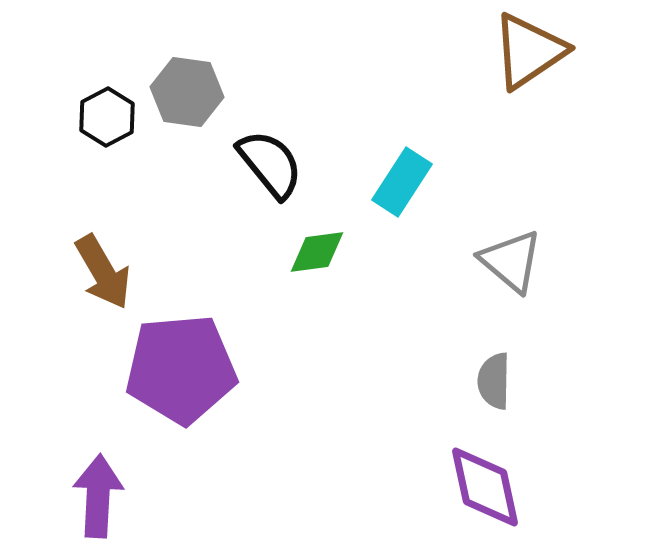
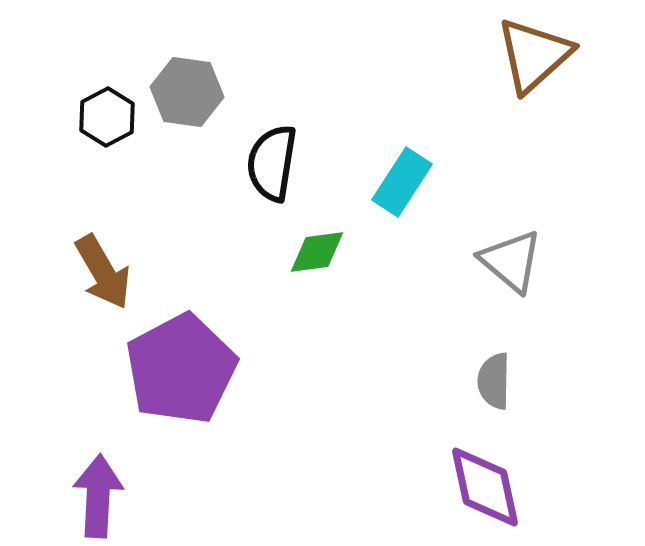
brown triangle: moved 5 px right, 4 px down; rotated 8 degrees counterclockwise
black semicircle: moved 2 px right, 1 px up; rotated 132 degrees counterclockwise
purple pentagon: rotated 23 degrees counterclockwise
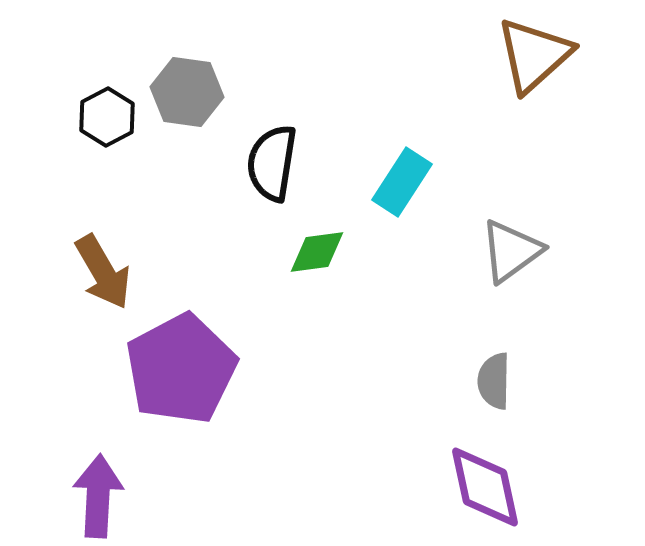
gray triangle: moved 10 px up; rotated 44 degrees clockwise
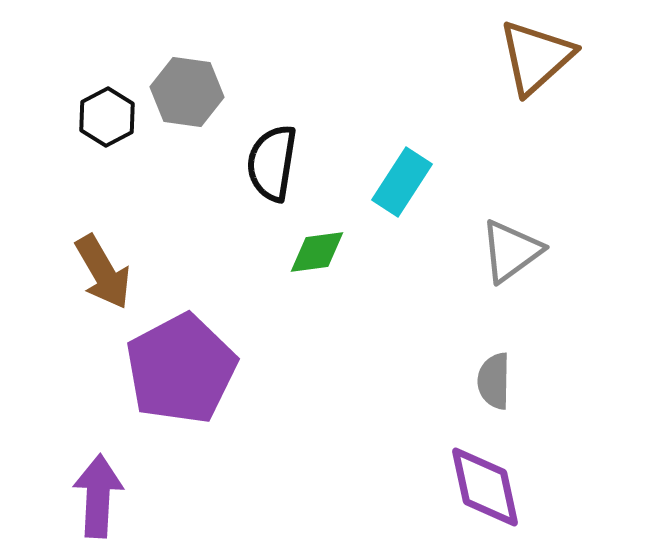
brown triangle: moved 2 px right, 2 px down
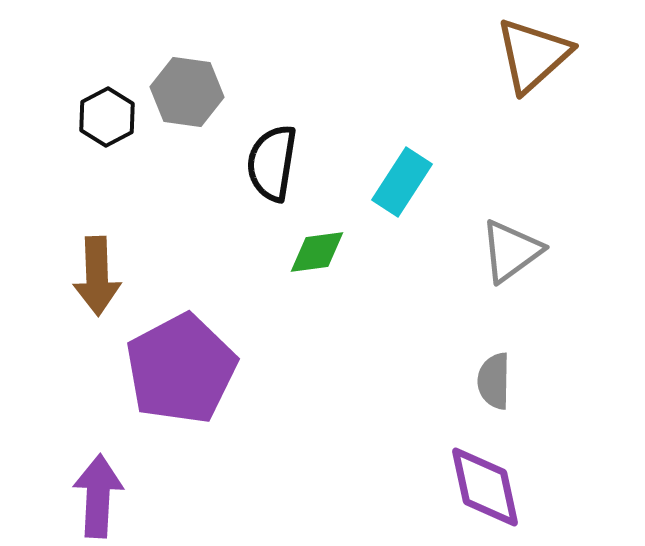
brown triangle: moved 3 px left, 2 px up
brown arrow: moved 6 px left, 4 px down; rotated 28 degrees clockwise
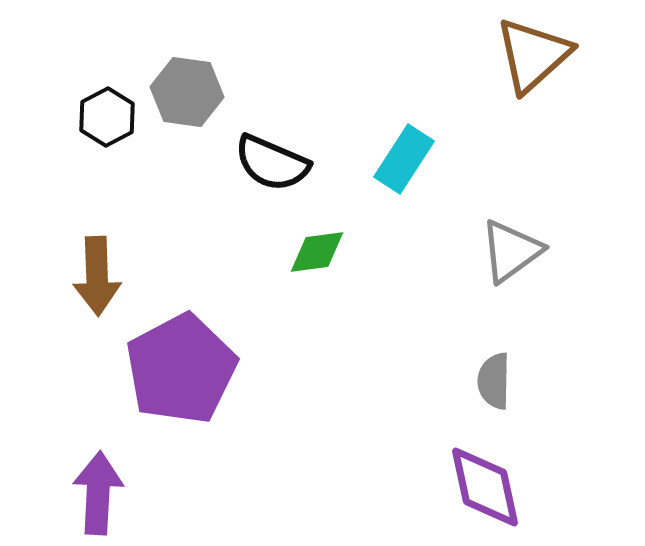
black semicircle: rotated 76 degrees counterclockwise
cyan rectangle: moved 2 px right, 23 px up
purple arrow: moved 3 px up
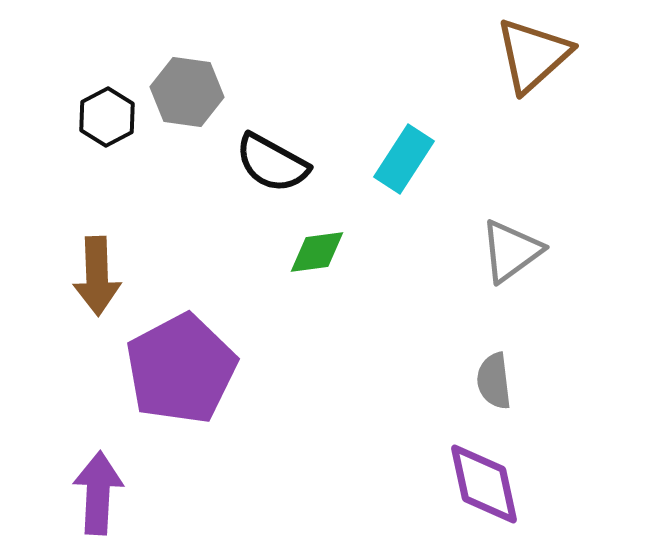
black semicircle: rotated 6 degrees clockwise
gray semicircle: rotated 8 degrees counterclockwise
purple diamond: moved 1 px left, 3 px up
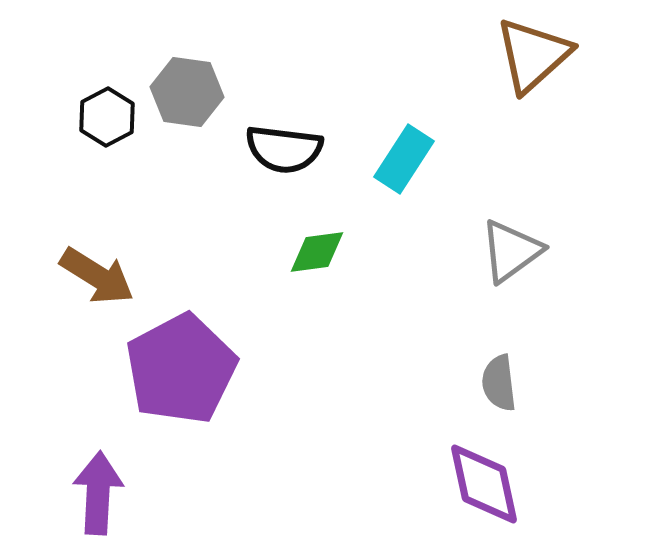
black semicircle: moved 12 px right, 14 px up; rotated 22 degrees counterclockwise
brown arrow: rotated 56 degrees counterclockwise
gray semicircle: moved 5 px right, 2 px down
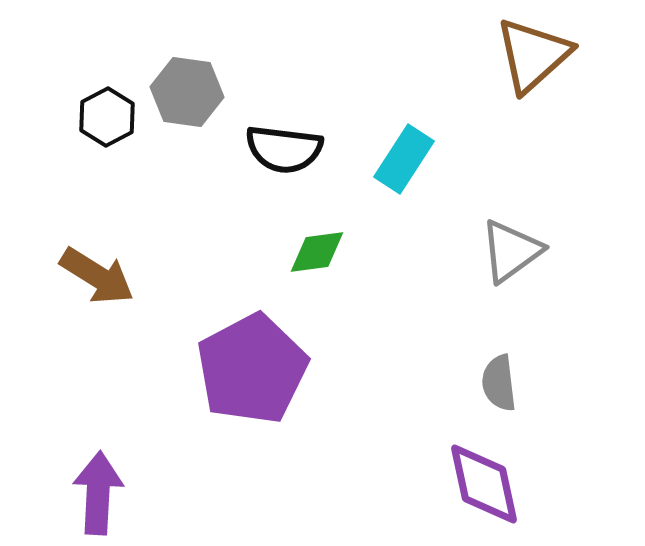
purple pentagon: moved 71 px right
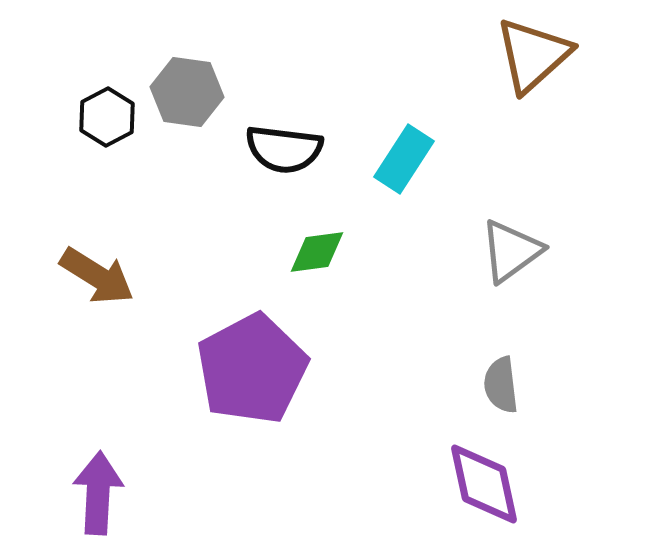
gray semicircle: moved 2 px right, 2 px down
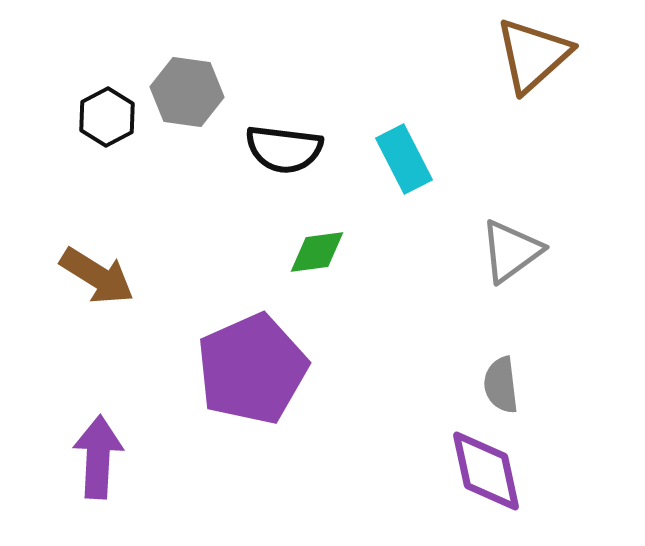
cyan rectangle: rotated 60 degrees counterclockwise
purple pentagon: rotated 4 degrees clockwise
purple diamond: moved 2 px right, 13 px up
purple arrow: moved 36 px up
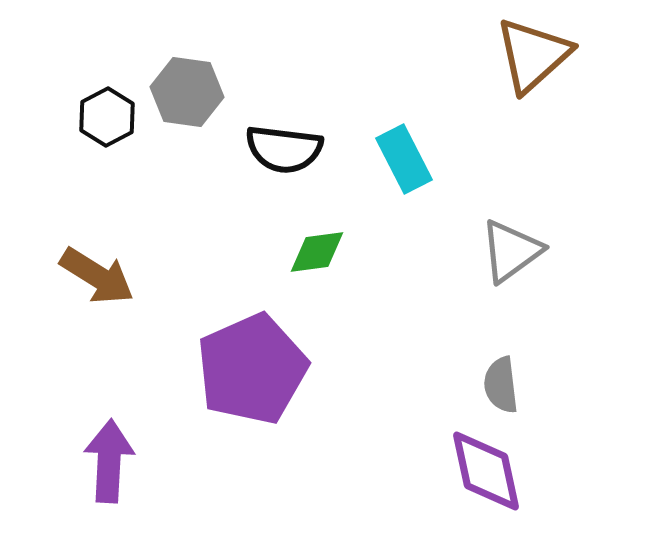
purple arrow: moved 11 px right, 4 px down
